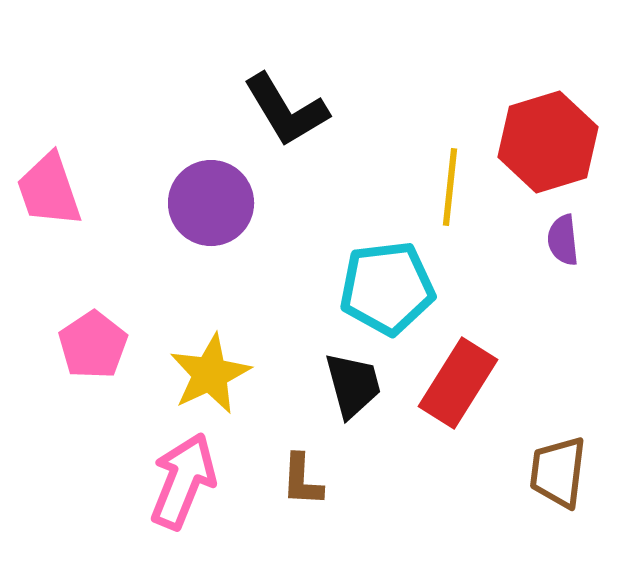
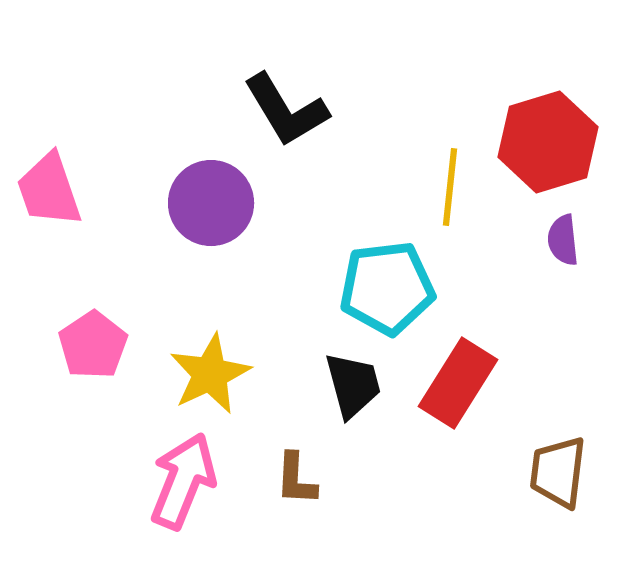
brown L-shape: moved 6 px left, 1 px up
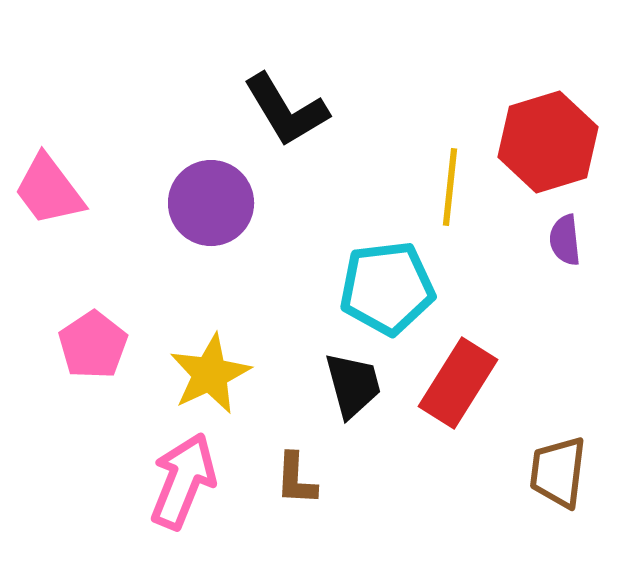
pink trapezoid: rotated 18 degrees counterclockwise
purple semicircle: moved 2 px right
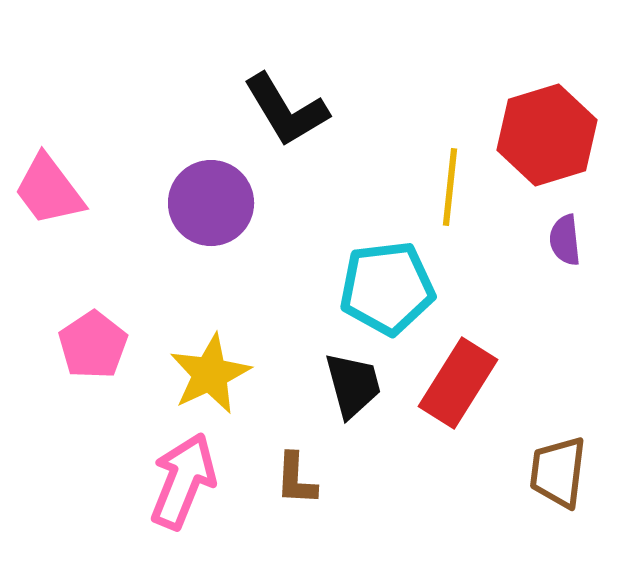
red hexagon: moved 1 px left, 7 px up
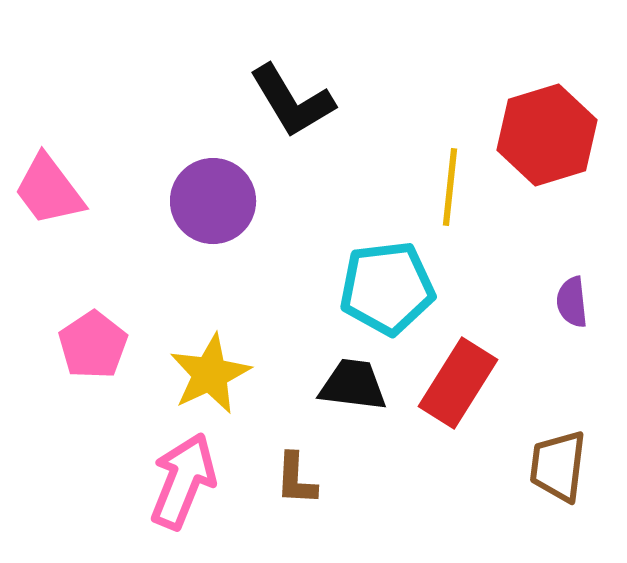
black L-shape: moved 6 px right, 9 px up
purple circle: moved 2 px right, 2 px up
purple semicircle: moved 7 px right, 62 px down
black trapezoid: rotated 68 degrees counterclockwise
brown trapezoid: moved 6 px up
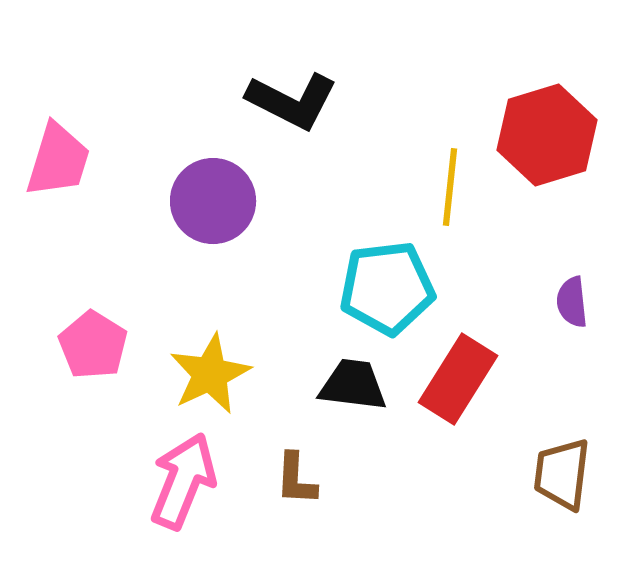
black L-shape: rotated 32 degrees counterclockwise
pink trapezoid: moved 9 px right, 30 px up; rotated 126 degrees counterclockwise
pink pentagon: rotated 6 degrees counterclockwise
red rectangle: moved 4 px up
brown trapezoid: moved 4 px right, 8 px down
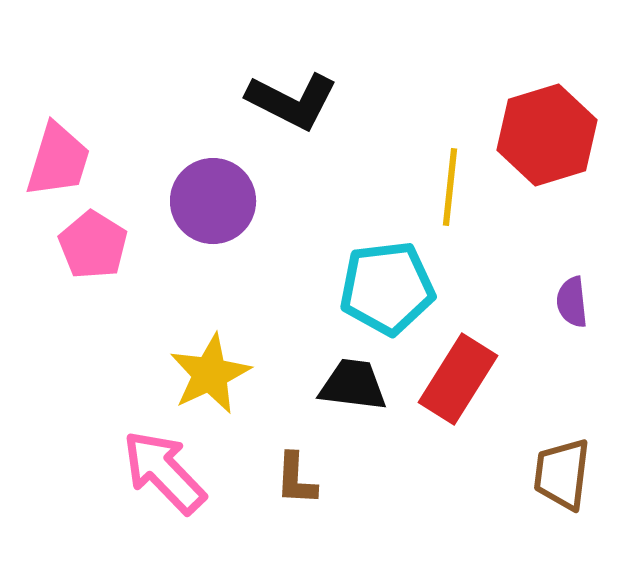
pink pentagon: moved 100 px up
pink arrow: moved 19 px left, 9 px up; rotated 66 degrees counterclockwise
